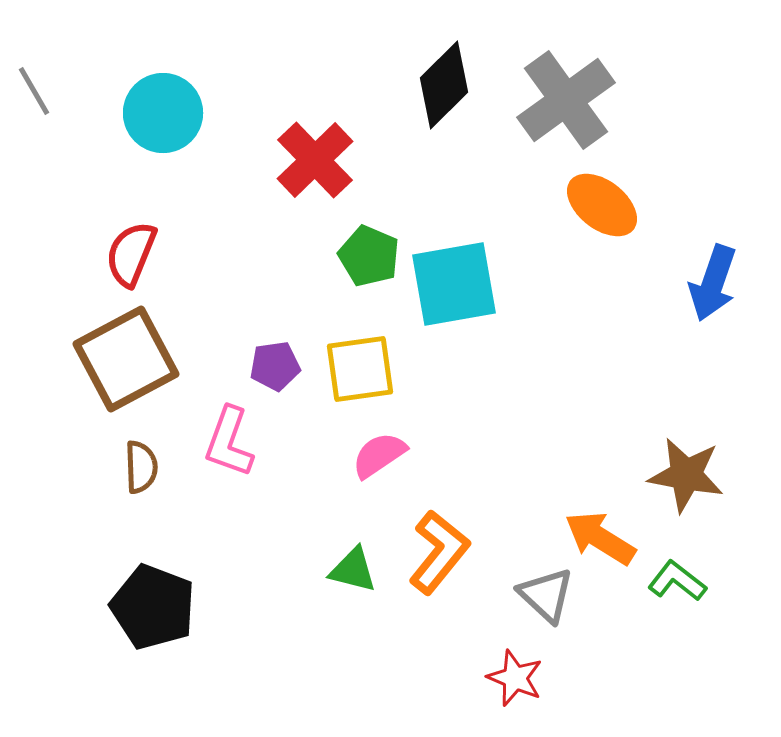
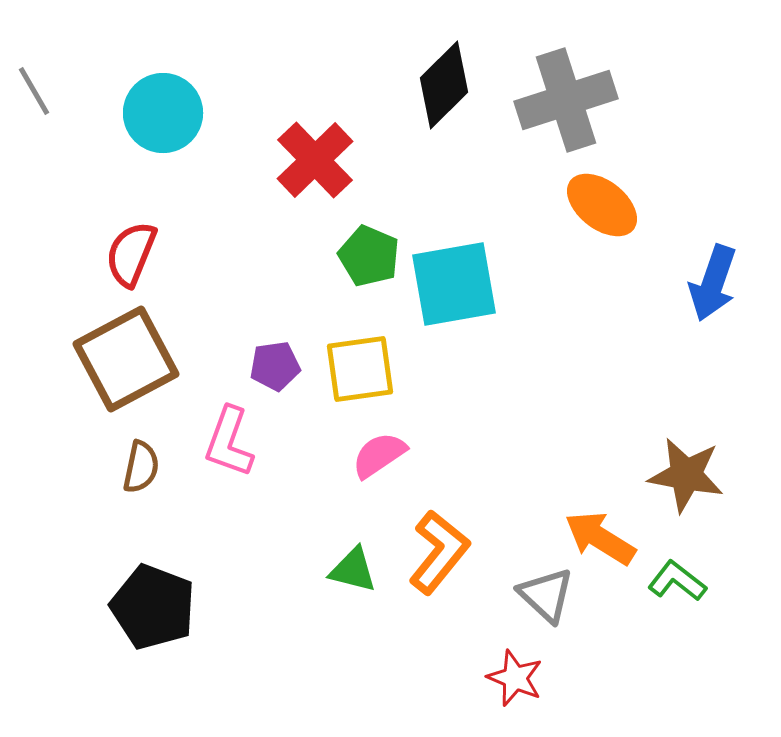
gray cross: rotated 18 degrees clockwise
brown semicircle: rotated 14 degrees clockwise
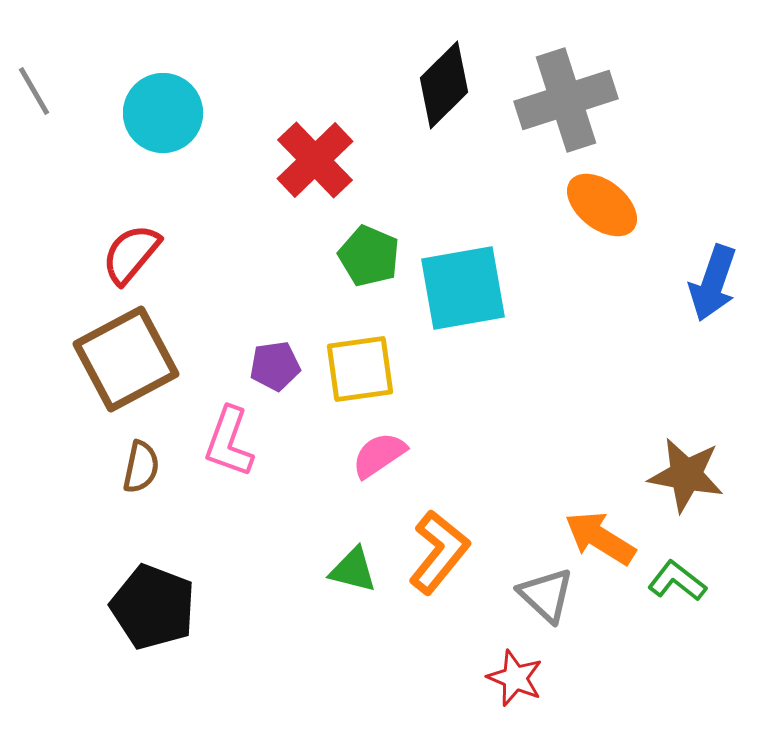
red semicircle: rotated 18 degrees clockwise
cyan square: moved 9 px right, 4 px down
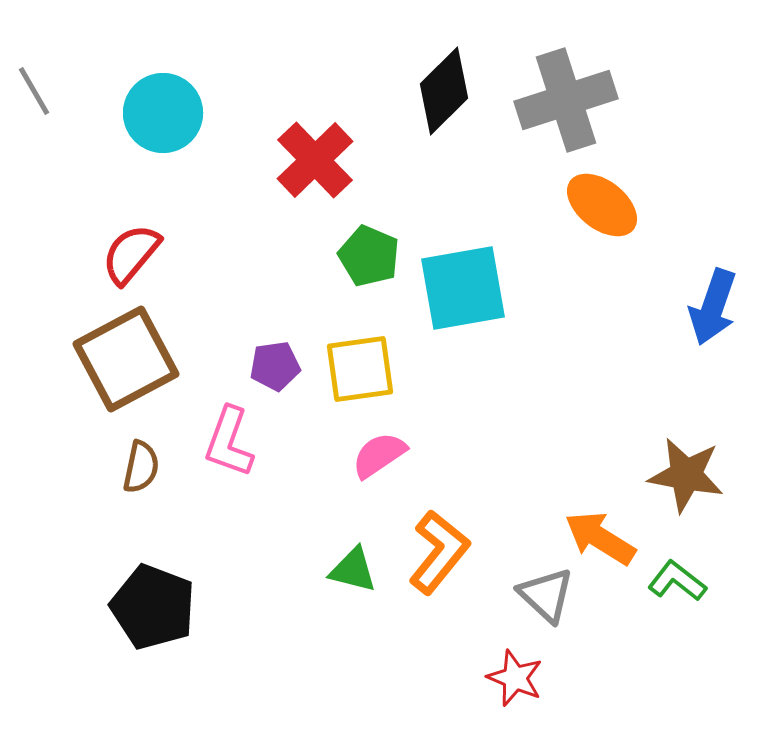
black diamond: moved 6 px down
blue arrow: moved 24 px down
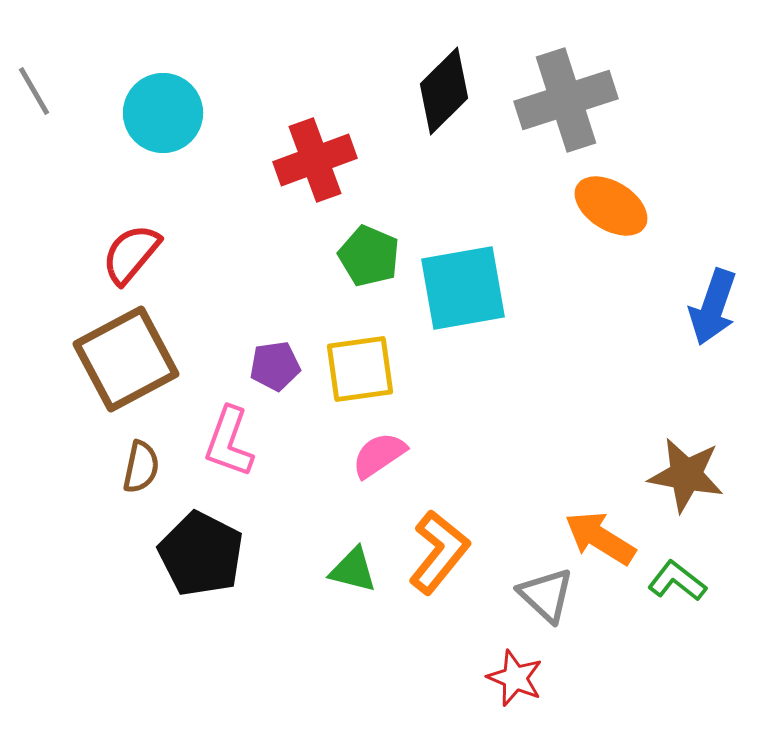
red cross: rotated 24 degrees clockwise
orange ellipse: moved 9 px right, 1 px down; rotated 6 degrees counterclockwise
black pentagon: moved 48 px right, 53 px up; rotated 6 degrees clockwise
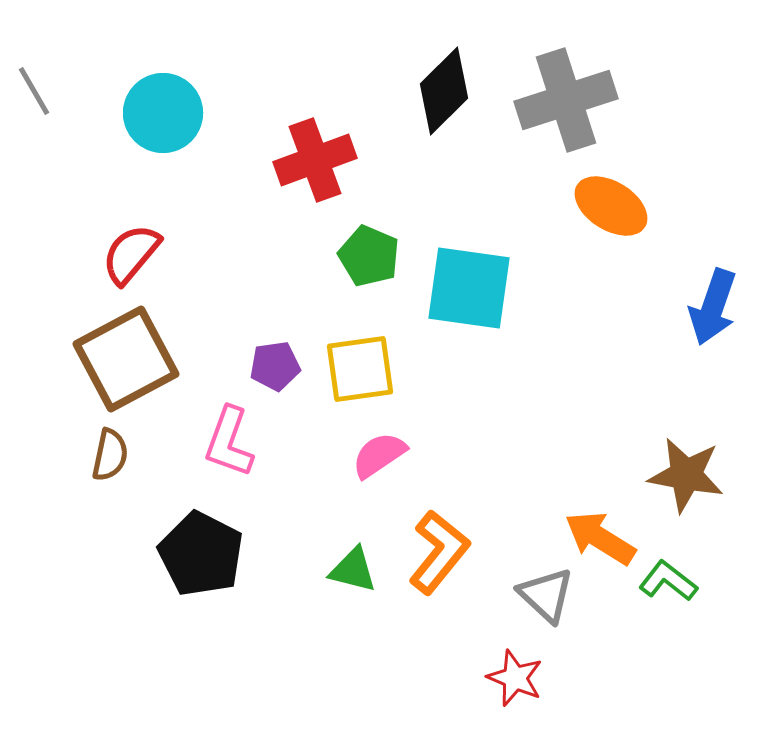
cyan square: moved 6 px right; rotated 18 degrees clockwise
brown semicircle: moved 31 px left, 12 px up
green L-shape: moved 9 px left
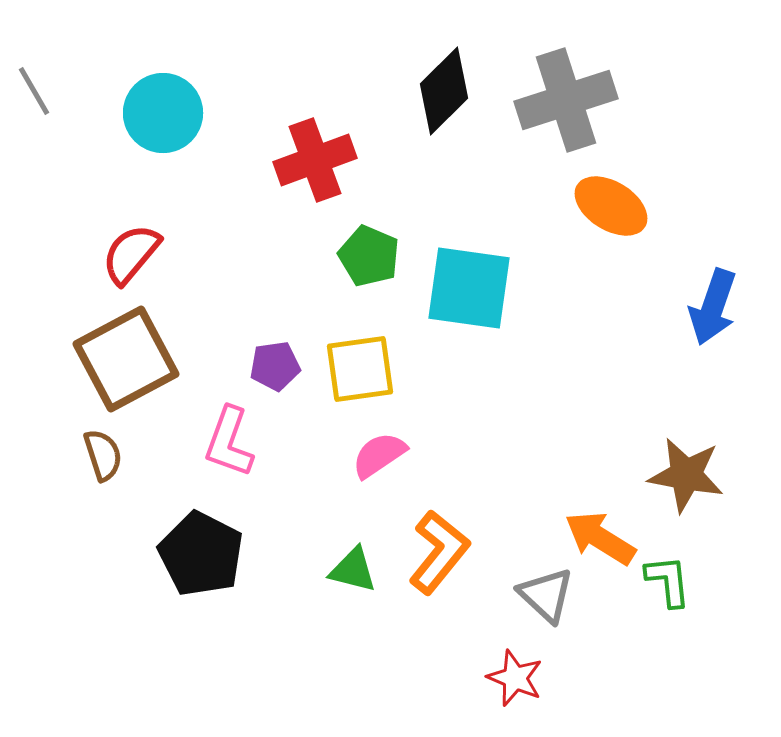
brown semicircle: moved 7 px left; rotated 30 degrees counterclockwise
green L-shape: rotated 46 degrees clockwise
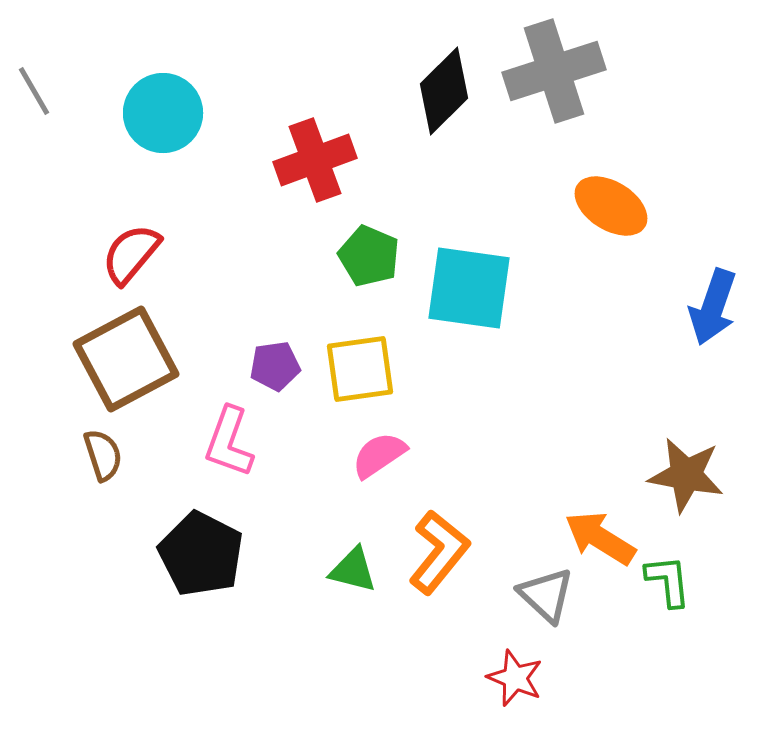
gray cross: moved 12 px left, 29 px up
